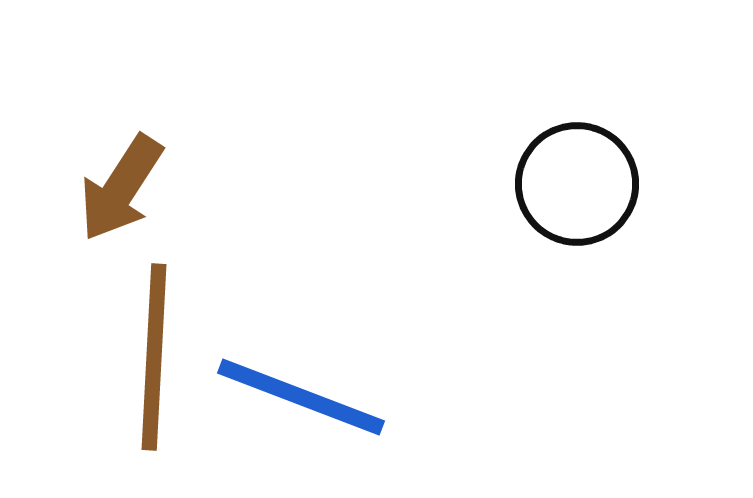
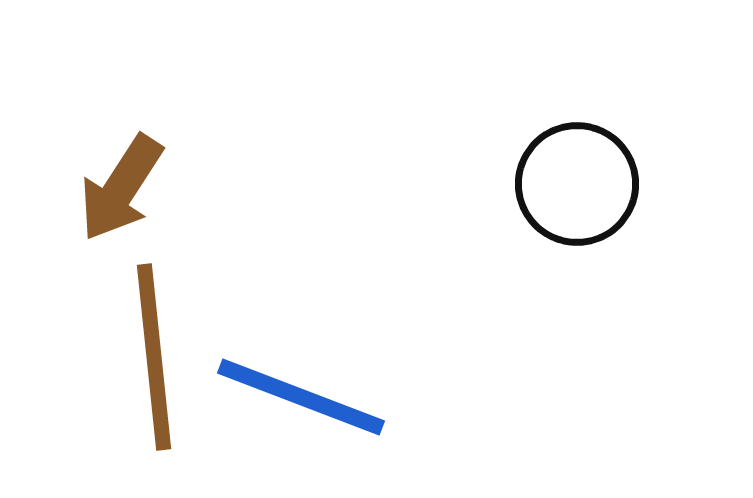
brown line: rotated 9 degrees counterclockwise
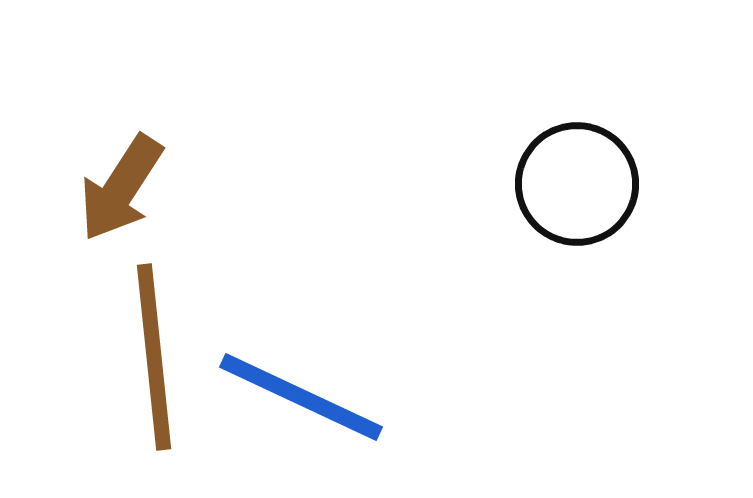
blue line: rotated 4 degrees clockwise
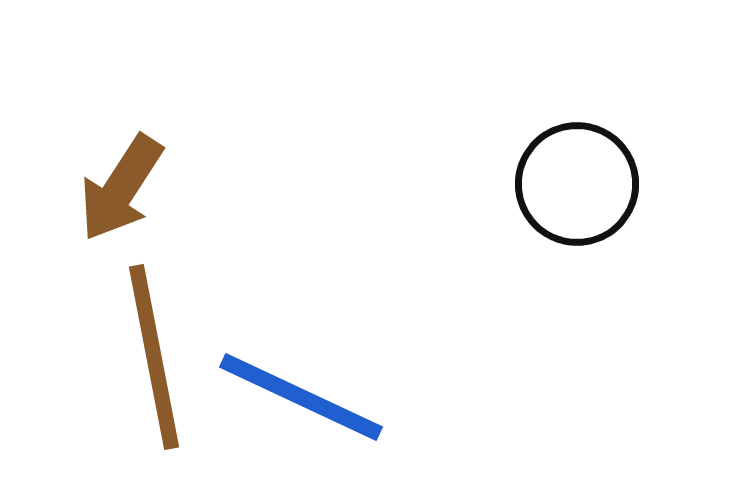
brown line: rotated 5 degrees counterclockwise
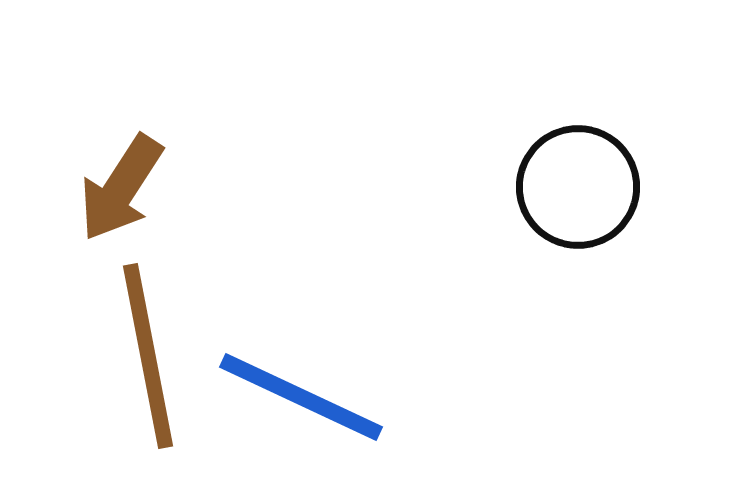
black circle: moved 1 px right, 3 px down
brown line: moved 6 px left, 1 px up
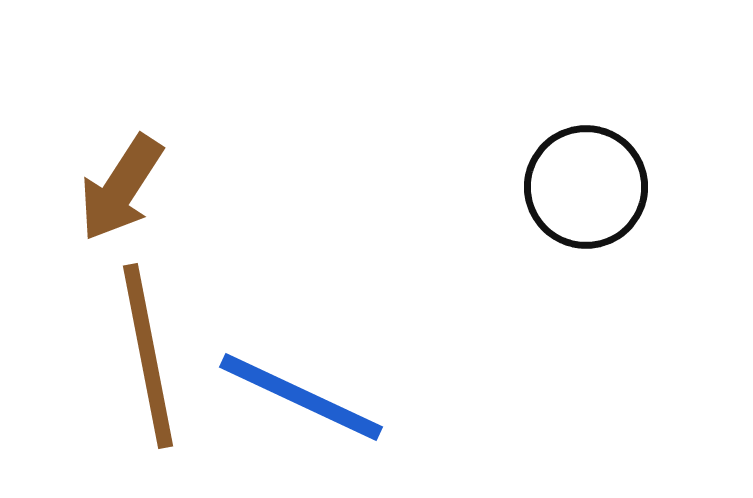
black circle: moved 8 px right
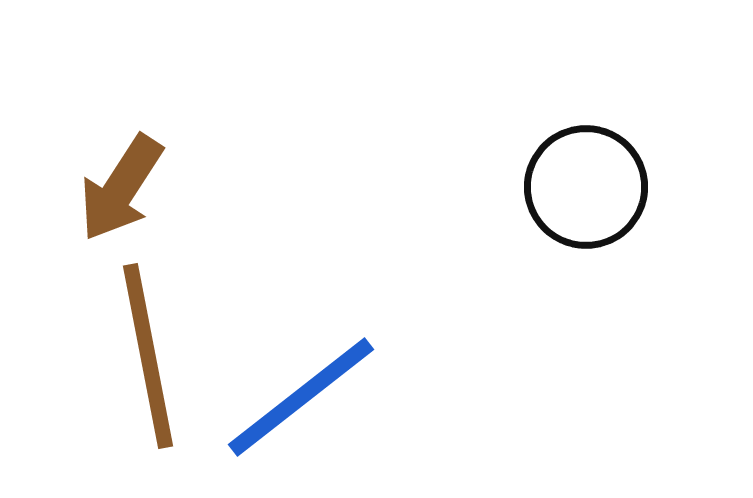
blue line: rotated 63 degrees counterclockwise
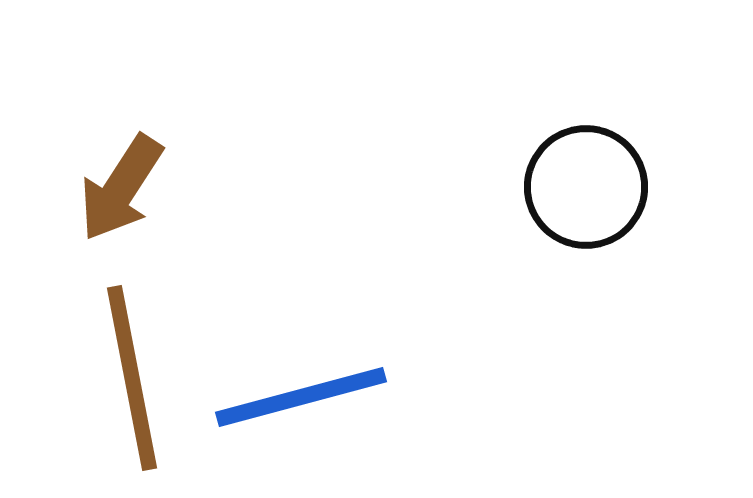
brown line: moved 16 px left, 22 px down
blue line: rotated 23 degrees clockwise
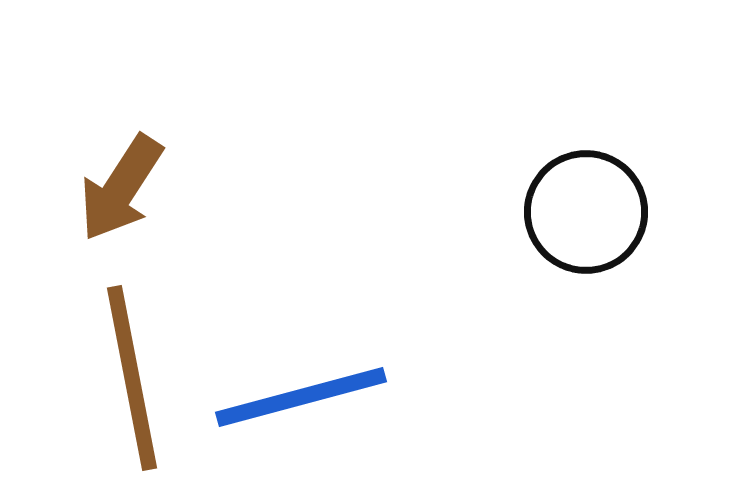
black circle: moved 25 px down
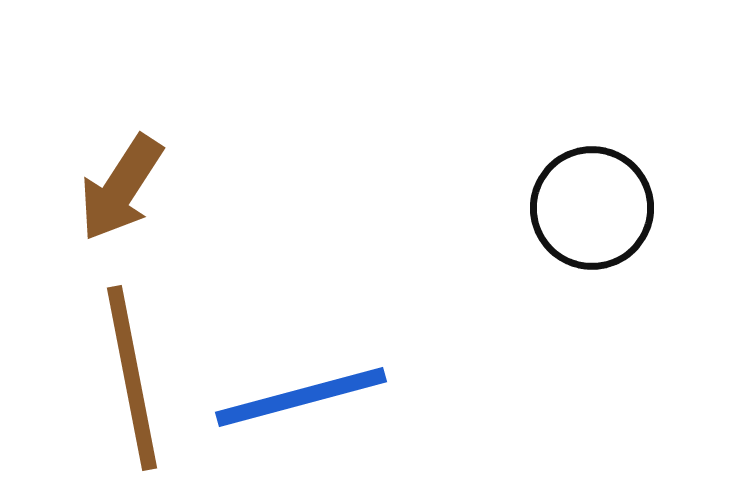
black circle: moved 6 px right, 4 px up
